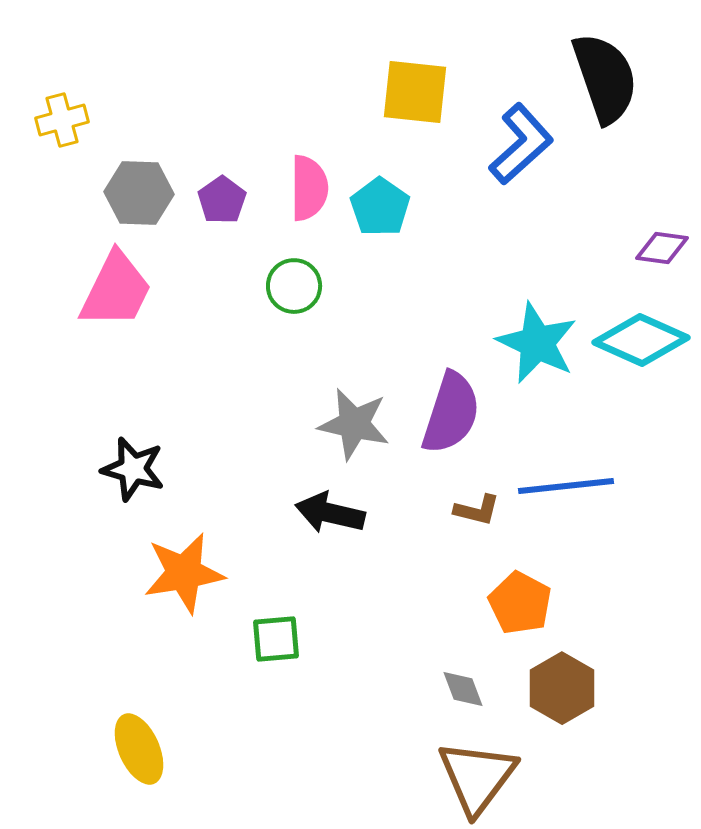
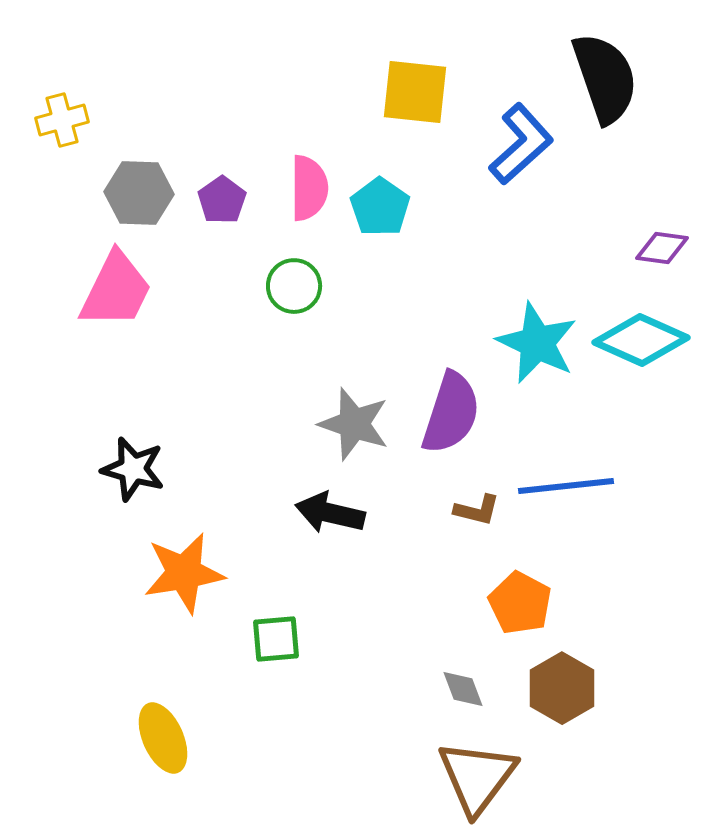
gray star: rotated 6 degrees clockwise
yellow ellipse: moved 24 px right, 11 px up
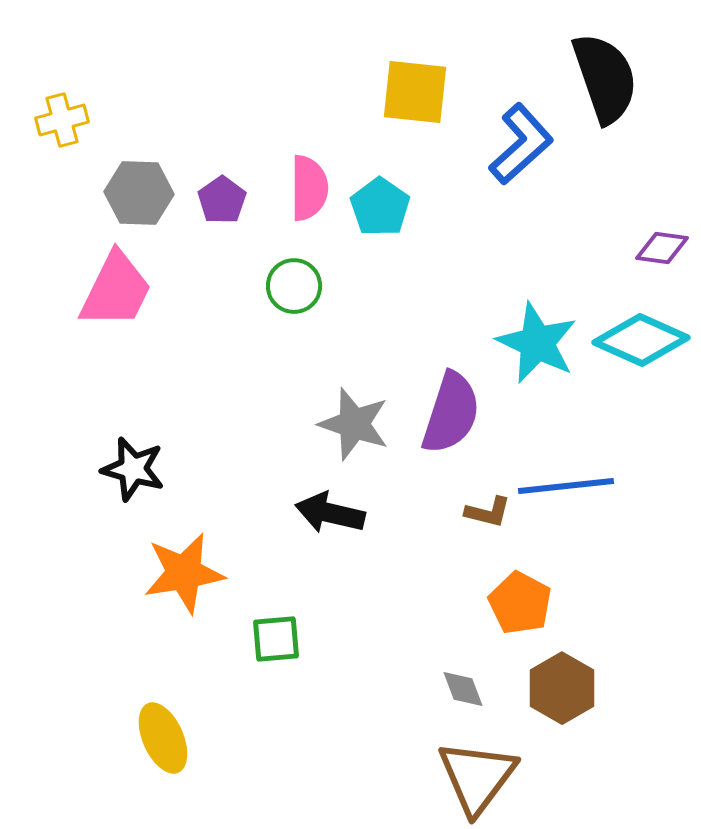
brown L-shape: moved 11 px right, 2 px down
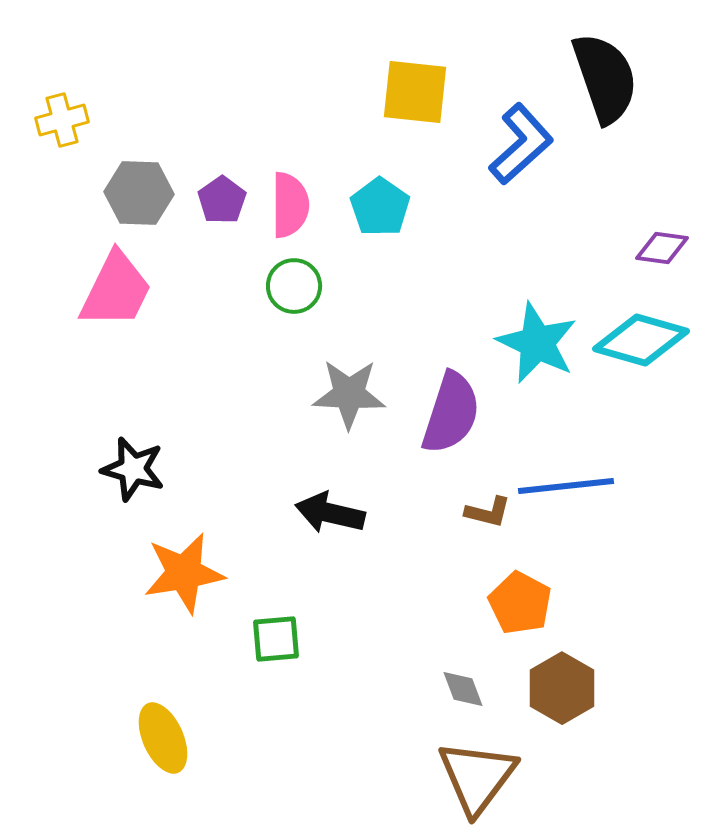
pink semicircle: moved 19 px left, 17 px down
cyan diamond: rotated 8 degrees counterclockwise
gray star: moved 5 px left, 30 px up; rotated 16 degrees counterclockwise
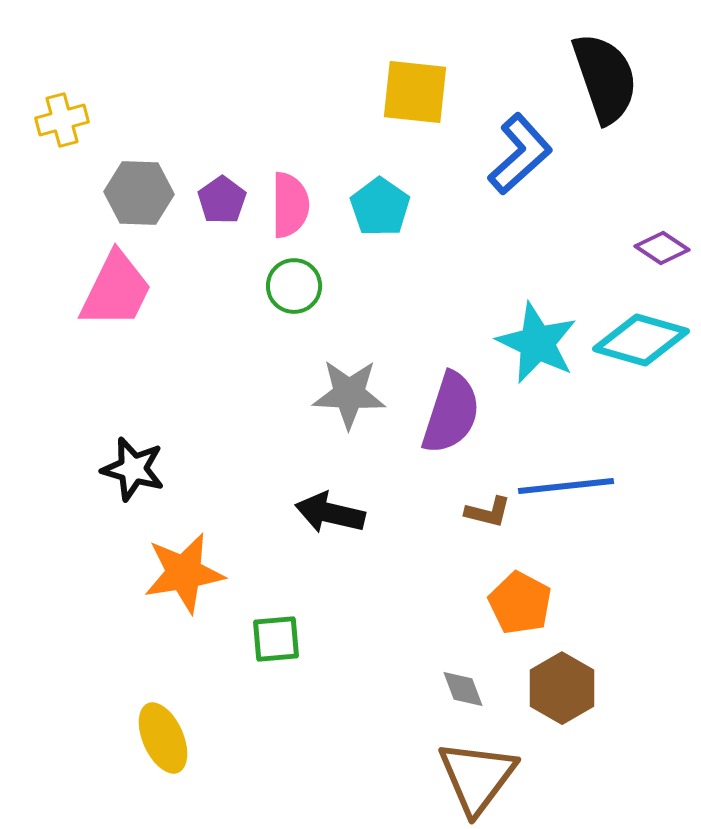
blue L-shape: moved 1 px left, 10 px down
purple diamond: rotated 26 degrees clockwise
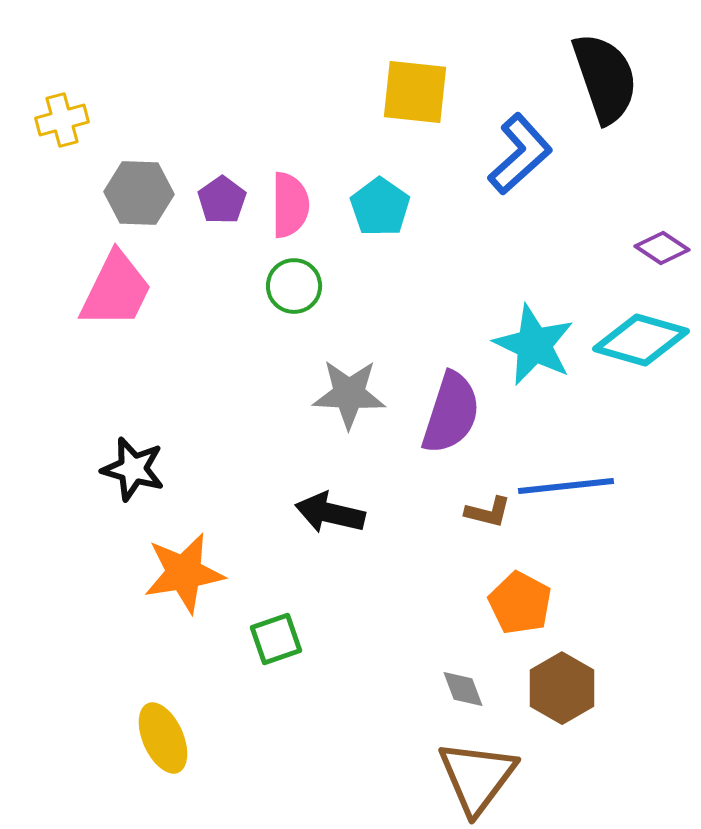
cyan star: moved 3 px left, 2 px down
green square: rotated 14 degrees counterclockwise
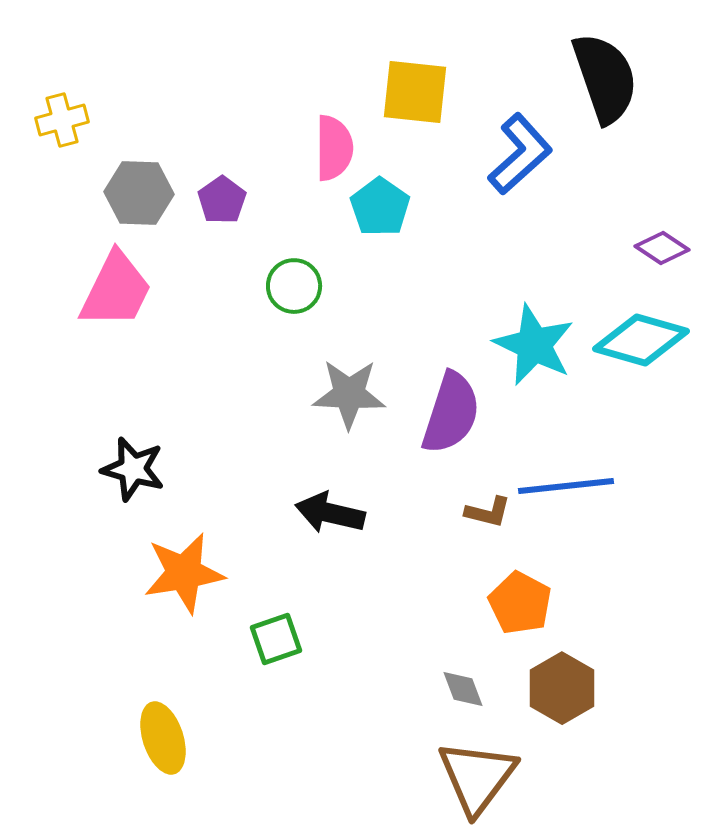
pink semicircle: moved 44 px right, 57 px up
yellow ellipse: rotated 6 degrees clockwise
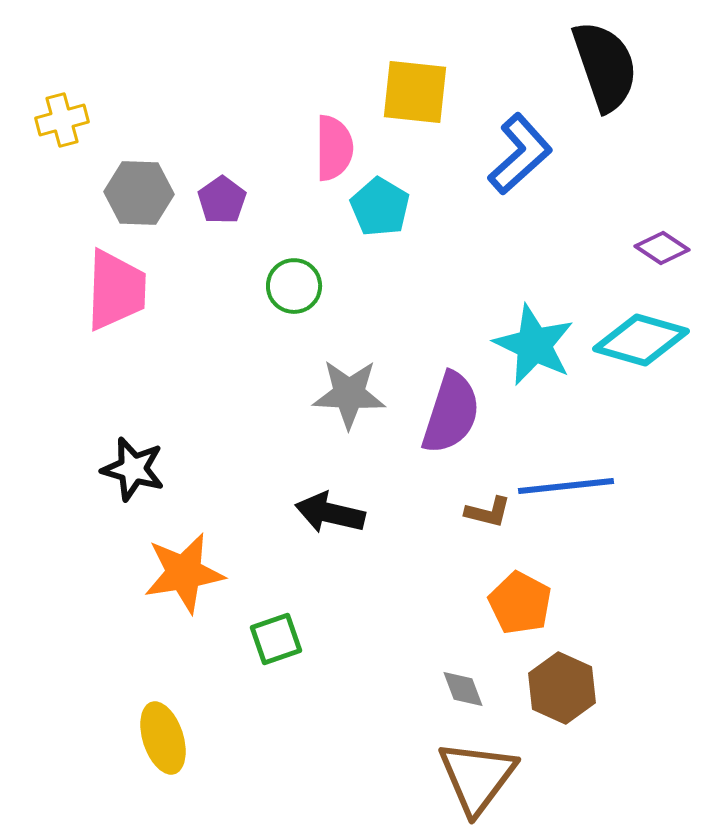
black semicircle: moved 12 px up
cyan pentagon: rotated 4 degrees counterclockwise
pink trapezoid: rotated 24 degrees counterclockwise
brown hexagon: rotated 6 degrees counterclockwise
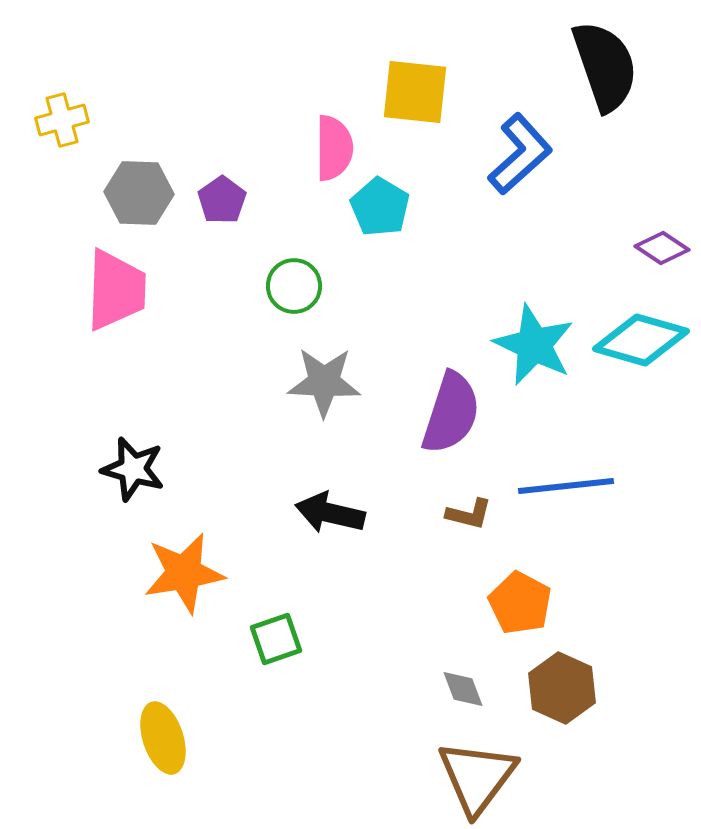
gray star: moved 25 px left, 12 px up
brown L-shape: moved 19 px left, 2 px down
